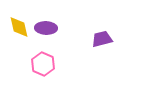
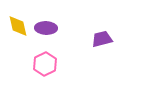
yellow diamond: moved 1 px left, 1 px up
pink hexagon: moved 2 px right; rotated 10 degrees clockwise
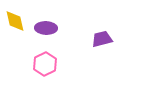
yellow diamond: moved 3 px left, 5 px up
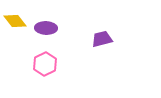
yellow diamond: rotated 25 degrees counterclockwise
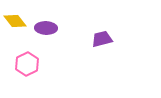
pink hexagon: moved 18 px left
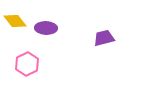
purple trapezoid: moved 2 px right, 1 px up
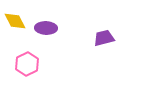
yellow diamond: rotated 10 degrees clockwise
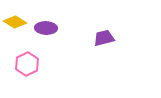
yellow diamond: moved 1 px down; rotated 30 degrees counterclockwise
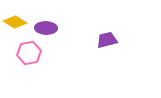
purple trapezoid: moved 3 px right, 2 px down
pink hexagon: moved 2 px right, 11 px up; rotated 15 degrees clockwise
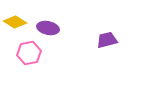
purple ellipse: moved 2 px right; rotated 10 degrees clockwise
